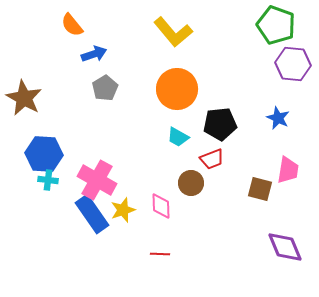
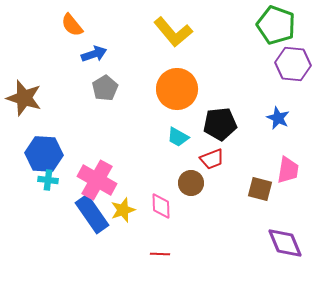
brown star: rotated 12 degrees counterclockwise
purple diamond: moved 4 px up
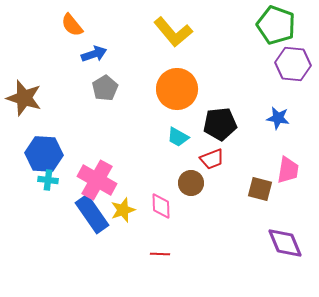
blue star: rotated 15 degrees counterclockwise
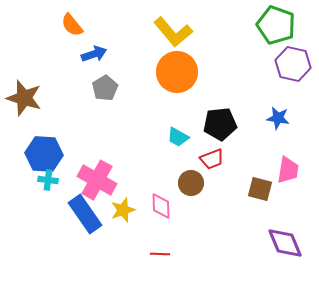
purple hexagon: rotated 8 degrees clockwise
orange circle: moved 17 px up
blue rectangle: moved 7 px left
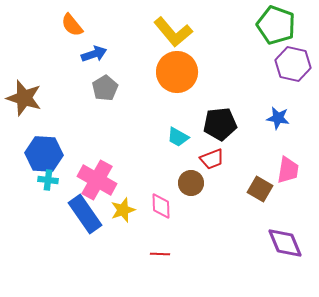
brown square: rotated 15 degrees clockwise
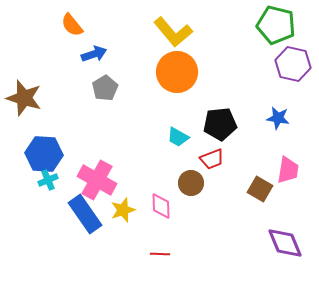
green pentagon: rotated 6 degrees counterclockwise
cyan cross: rotated 30 degrees counterclockwise
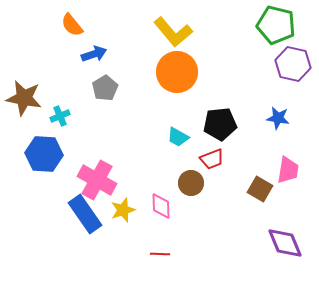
brown star: rotated 6 degrees counterclockwise
cyan cross: moved 12 px right, 64 px up
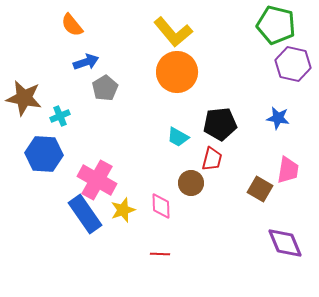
blue arrow: moved 8 px left, 8 px down
red trapezoid: rotated 55 degrees counterclockwise
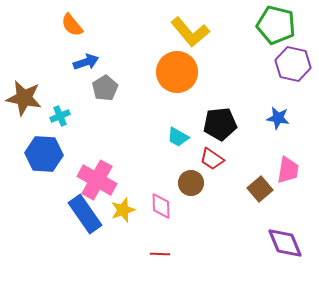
yellow L-shape: moved 17 px right
red trapezoid: rotated 110 degrees clockwise
brown square: rotated 20 degrees clockwise
